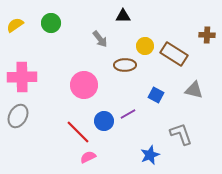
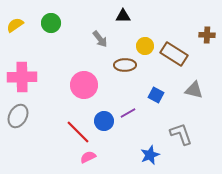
purple line: moved 1 px up
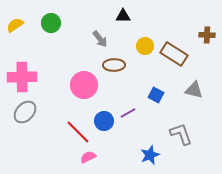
brown ellipse: moved 11 px left
gray ellipse: moved 7 px right, 4 px up; rotated 15 degrees clockwise
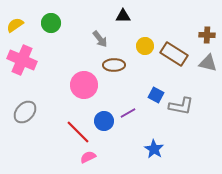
pink cross: moved 17 px up; rotated 24 degrees clockwise
gray triangle: moved 14 px right, 27 px up
gray L-shape: moved 28 px up; rotated 120 degrees clockwise
blue star: moved 4 px right, 6 px up; rotated 18 degrees counterclockwise
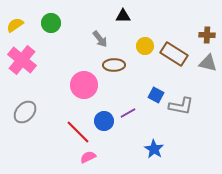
pink cross: rotated 16 degrees clockwise
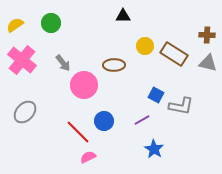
gray arrow: moved 37 px left, 24 px down
purple line: moved 14 px right, 7 px down
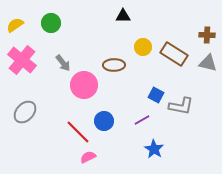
yellow circle: moved 2 px left, 1 px down
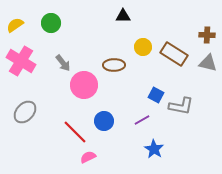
pink cross: moved 1 px left, 1 px down; rotated 8 degrees counterclockwise
red line: moved 3 px left
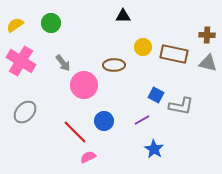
brown rectangle: rotated 20 degrees counterclockwise
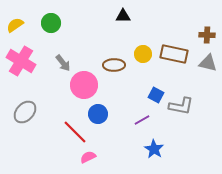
yellow circle: moved 7 px down
blue circle: moved 6 px left, 7 px up
